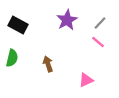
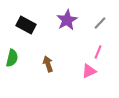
black rectangle: moved 8 px right
pink line: moved 10 px down; rotated 72 degrees clockwise
pink triangle: moved 3 px right, 9 px up
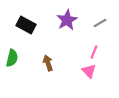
gray line: rotated 16 degrees clockwise
pink line: moved 4 px left
brown arrow: moved 1 px up
pink triangle: rotated 49 degrees counterclockwise
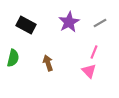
purple star: moved 2 px right, 2 px down
green semicircle: moved 1 px right
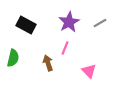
pink line: moved 29 px left, 4 px up
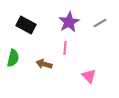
pink line: rotated 16 degrees counterclockwise
brown arrow: moved 4 px left, 1 px down; rotated 56 degrees counterclockwise
pink triangle: moved 5 px down
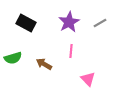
black rectangle: moved 2 px up
pink line: moved 6 px right, 3 px down
green semicircle: rotated 60 degrees clockwise
brown arrow: rotated 14 degrees clockwise
pink triangle: moved 1 px left, 3 px down
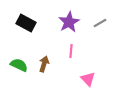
green semicircle: moved 6 px right, 7 px down; rotated 138 degrees counterclockwise
brown arrow: rotated 77 degrees clockwise
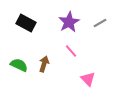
pink line: rotated 48 degrees counterclockwise
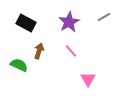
gray line: moved 4 px right, 6 px up
brown arrow: moved 5 px left, 13 px up
pink triangle: rotated 14 degrees clockwise
